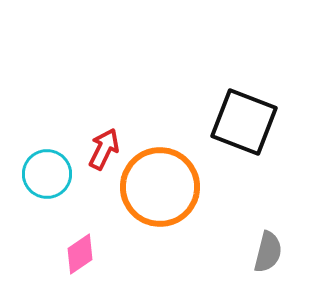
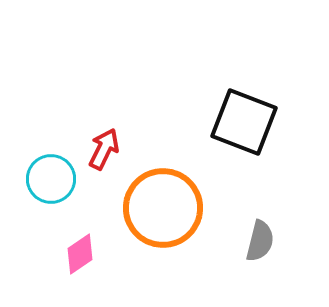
cyan circle: moved 4 px right, 5 px down
orange circle: moved 3 px right, 21 px down
gray semicircle: moved 8 px left, 11 px up
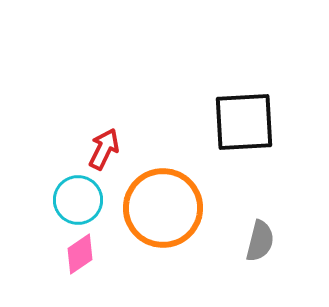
black square: rotated 24 degrees counterclockwise
cyan circle: moved 27 px right, 21 px down
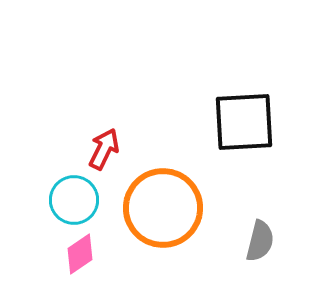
cyan circle: moved 4 px left
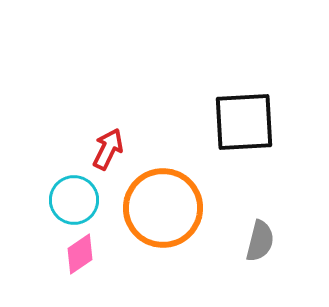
red arrow: moved 4 px right
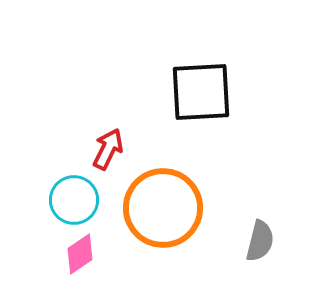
black square: moved 43 px left, 30 px up
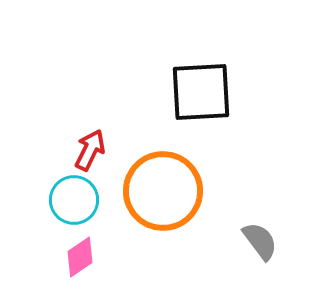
red arrow: moved 18 px left, 1 px down
orange circle: moved 17 px up
gray semicircle: rotated 51 degrees counterclockwise
pink diamond: moved 3 px down
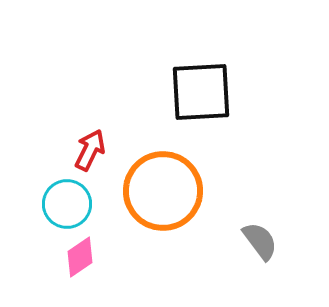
cyan circle: moved 7 px left, 4 px down
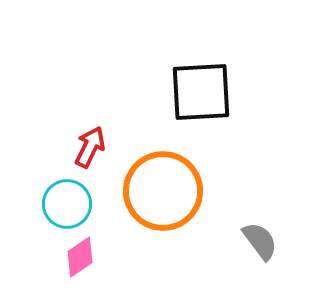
red arrow: moved 3 px up
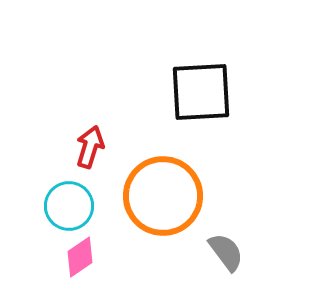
red arrow: rotated 9 degrees counterclockwise
orange circle: moved 5 px down
cyan circle: moved 2 px right, 2 px down
gray semicircle: moved 34 px left, 11 px down
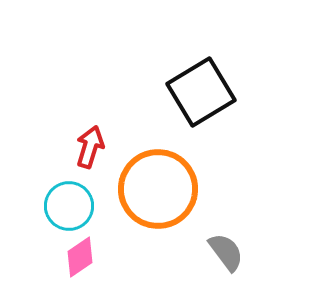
black square: rotated 28 degrees counterclockwise
orange circle: moved 5 px left, 7 px up
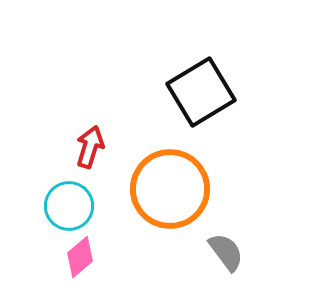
orange circle: moved 12 px right
pink diamond: rotated 6 degrees counterclockwise
